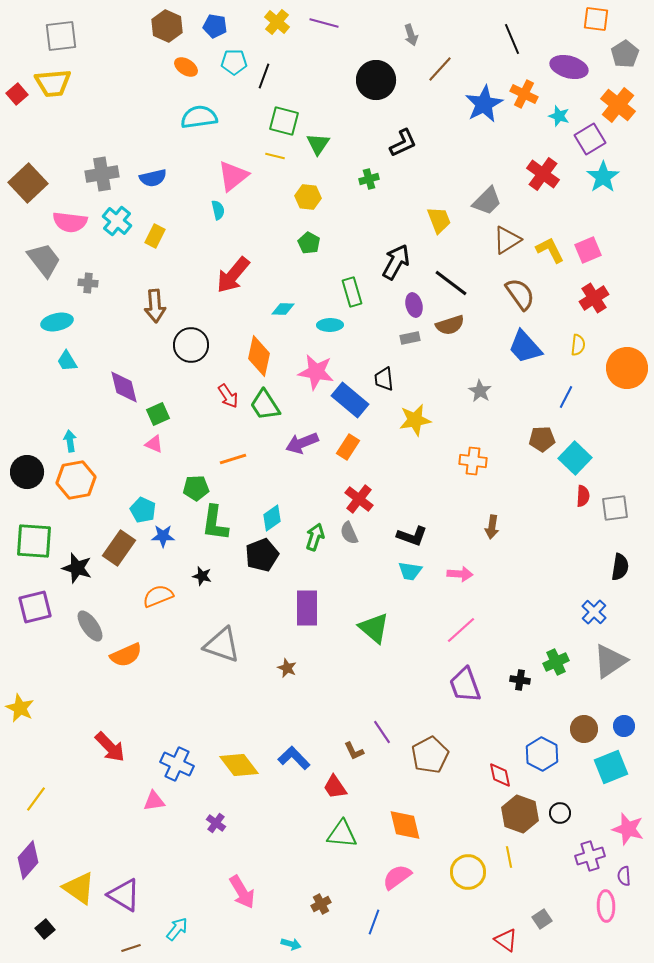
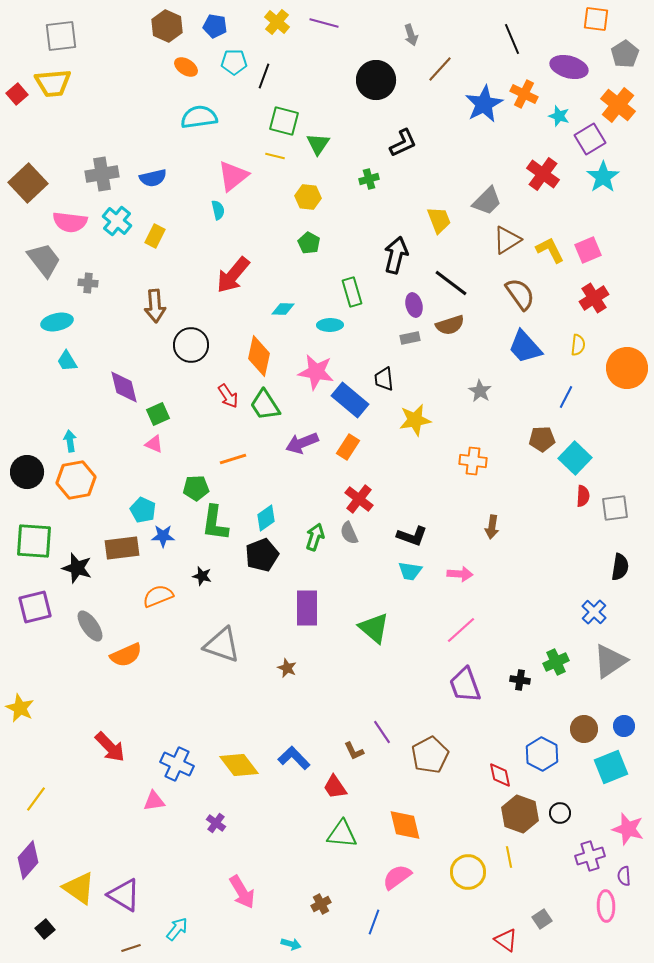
black arrow at (396, 262): moved 7 px up; rotated 15 degrees counterclockwise
cyan diamond at (272, 518): moved 6 px left
brown rectangle at (119, 548): moved 3 px right; rotated 48 degrees clockwise
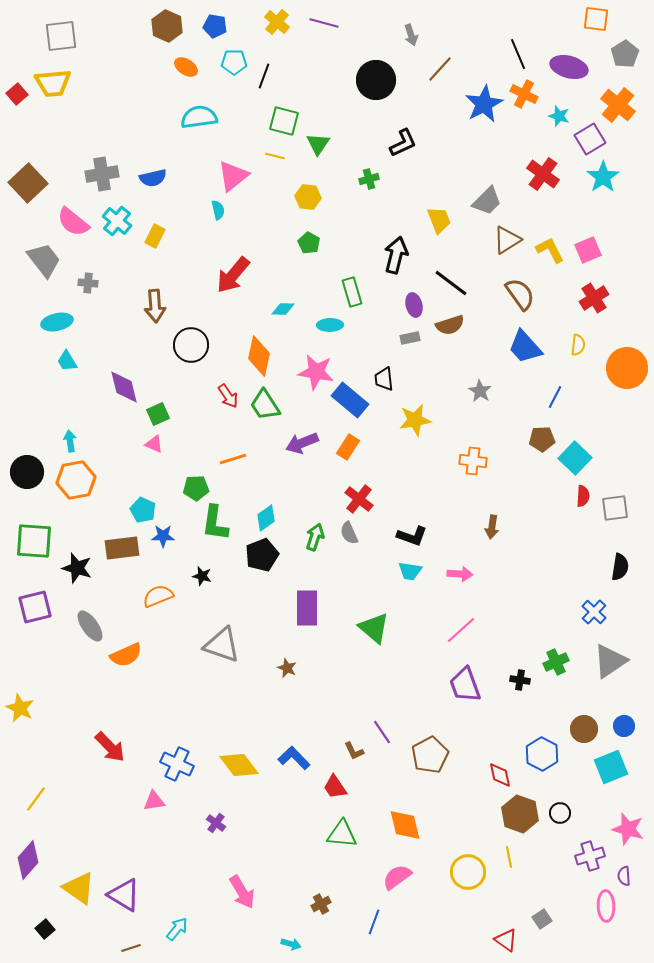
black line at (512, 39): moved 6 px right, 15 px down
pink semicircle at (70, 222): moved 3 px right; rotated 32 degrees clockwise
blue line at (566, 397): moved 11 px left
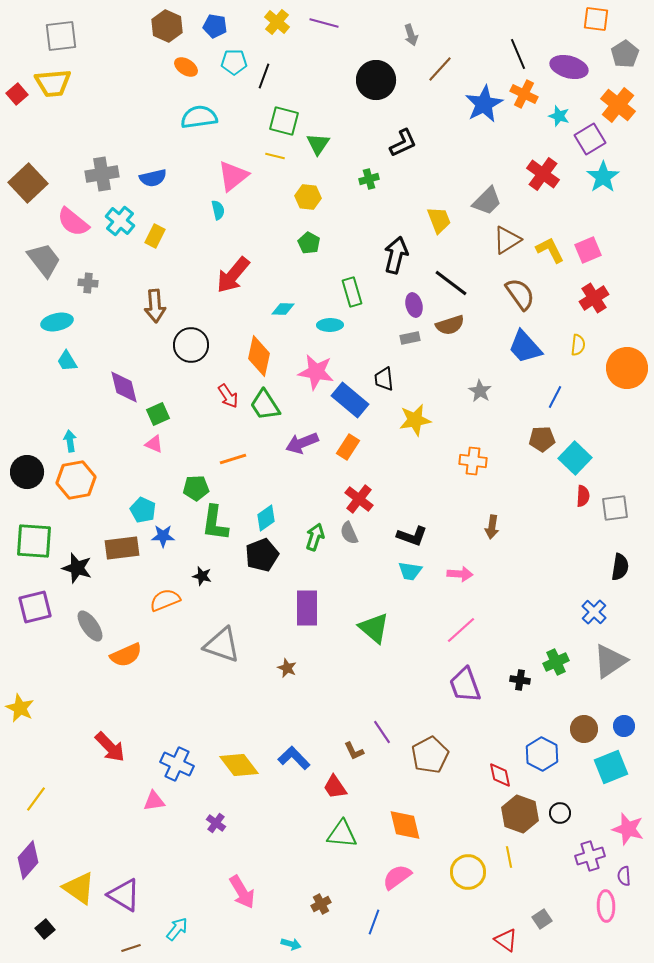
cyan cross at (117, 221): moved 3 px right
orange semicircle at (158, 596): moved 7 px right, 4 px down
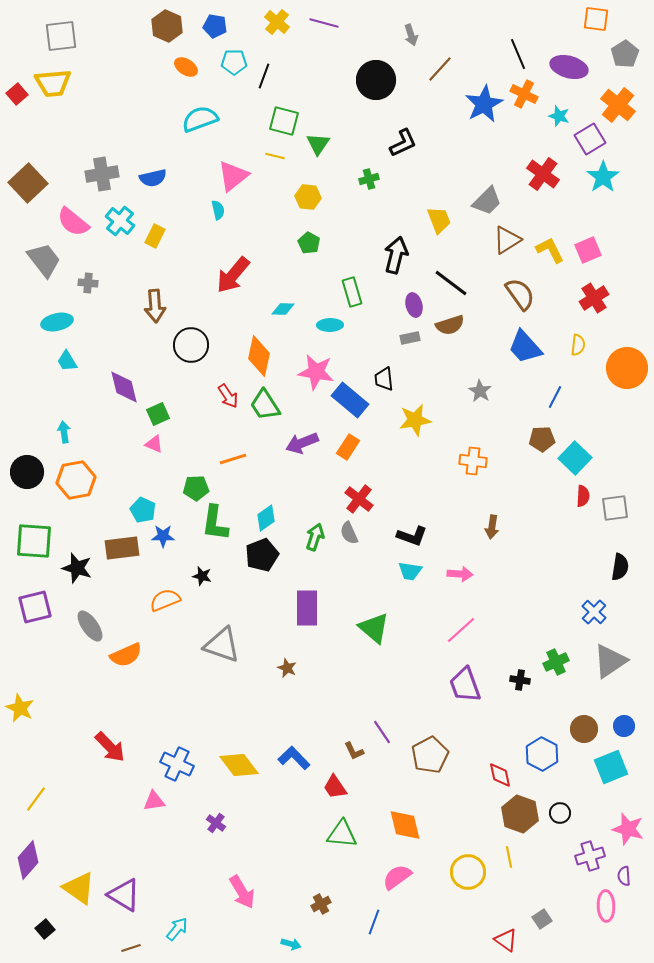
cyan semicircle at (199, 117): moved 1 px right, 2 px down; rotated 12 degrees counterclockwise
cyan arrow at (70, 441): moved 6 px left, 9 px up
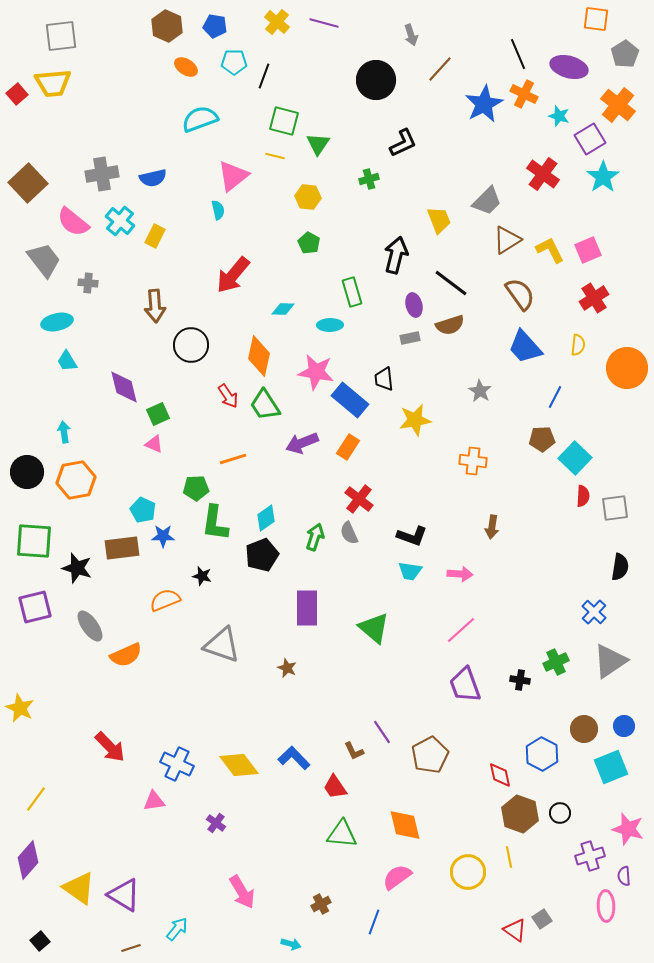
black square at (45, 929): moved 5 px left, 12 px down
red triangle at (506, 940): moved 9 px right, 10 px up
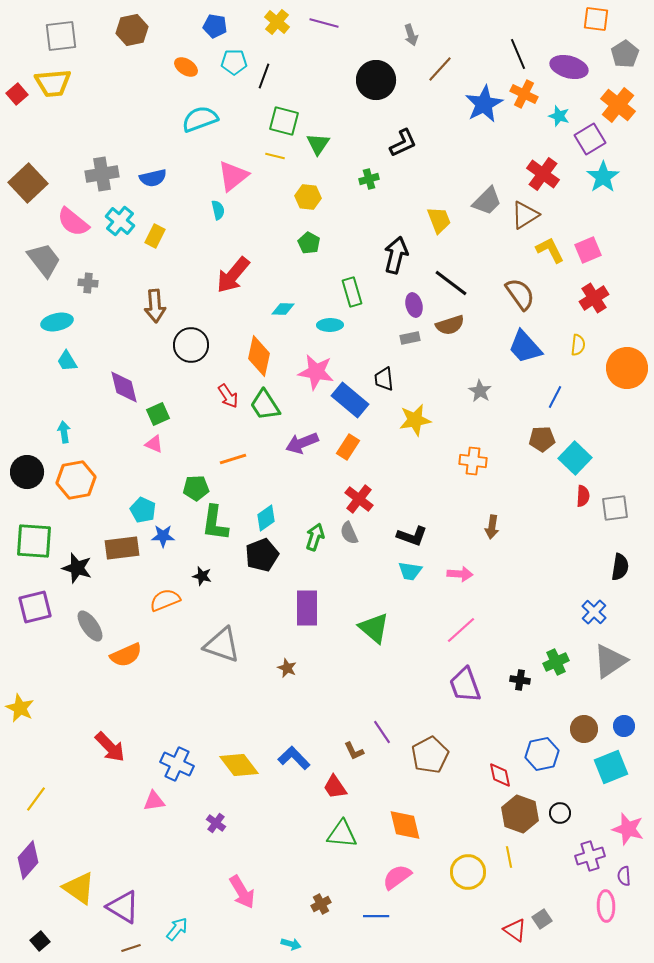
brown hexagon at (167, 26): moved 35 px left, 4 px down; rotated 24 degrees clockwise
brown triangle at (507, 240): moved 18 px right, 25 px up
blue hexagon at (542, 754): rotated 20 degrees clockwise
purple triangle at (124, 895): moved 1 px left, 12 px down
blue line at (374, 922): moved 2 px right, 6 px up; rotated 70 degrees clockwise
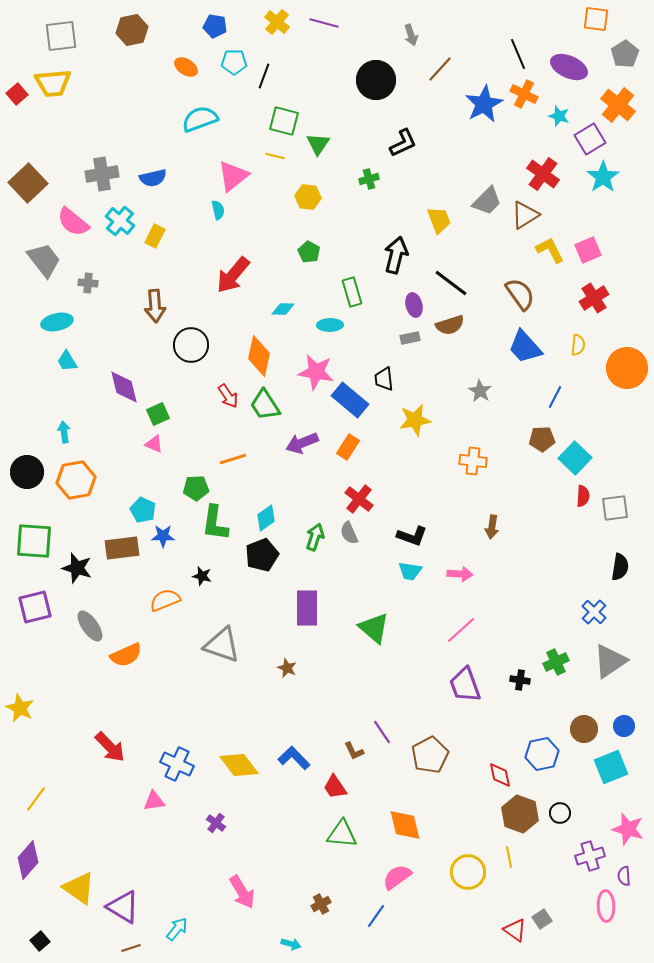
purple ellipse at (569, 67): rotated 9 degrees clockwise
green pentagon at (309, 243): moved 9 px down
blue line at (376, 916): rotated 55 degrees counterclockwise
